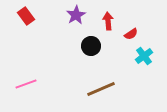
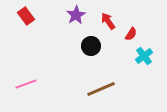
red arrow: rotated 30 degrees counterclockwise
red semicircle: rotated 24 degrees counterclockwise
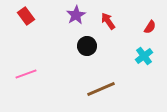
red semicircle: moved 19 px right, 7 px up
black circle: moved 4 px left
pink line: moved 10 px up
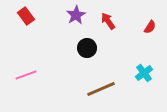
black circle: moved 2 px down
cyan cross: moved 17 px down
pink line: moved 1 px down
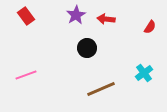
red arrow: moved 2 px left, 2 px up; rotated 48 degrees counterclockwise
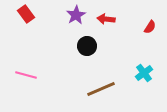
red rectangle: moved 2 px up
black circle: moved 2 px up
pink line: rotated 35 degrees clockwise
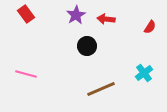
pink line: moved 1 px up
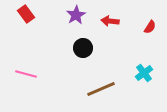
red arrow: moved 4 px right, 2 px down
black circle: moved 4 px left, 2 px down
